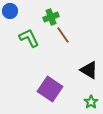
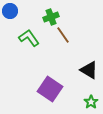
green L-shape: rotated 10 degrees counterclockwise
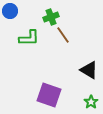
green L-shape: rotated 125 degrees clockwise
purple square: moved 1 px left, 6 px down; rotated 15 degrees counterclockwise
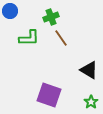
brown line: moved 2 px left, 3 px down
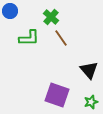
green cross: rotated 28 degrees counterclockwise
black triangle: rotated 18 degrees clockwise
purple square: moved 8 px right
green star: rotated 16 degrees clockwise
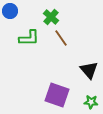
green star: rotated 24 degrees clockwise
